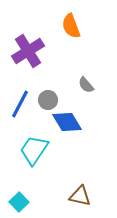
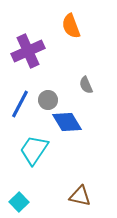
purple cross: rotated 8 degrees clockwise
gray semicircle: rotated 18 degrees clockwise
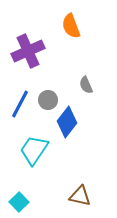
blue diamond: rotated 68 degrees clockwise
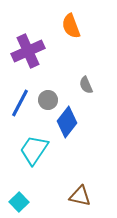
blue line: moved 1 px up
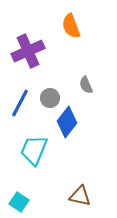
gray circle: moved 2 px right, 2 px up
cyan trapezoid: rotated 12 degrees counterclockwise
cyan square: rotated 12 degrees counterclockwise
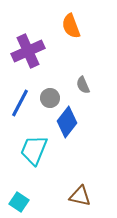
gray semicircle: moved 3 px left
